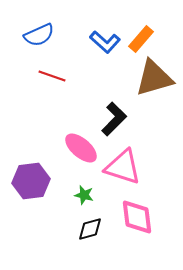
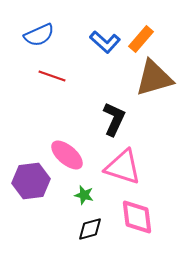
black L-shape: rotated 20 degrees counterclockwise
pink ellipse: moved 14 px left, 7 px down
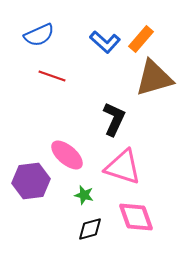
pink diamond: moved 1 px left; rotated 12 degrees counterclockwise
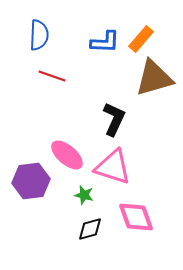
blue semicircle: rotated 64 degrees counterclockwise
blue L-shape: rotated 40 degrees counterclockwise
pink triangle: moved 10 px left
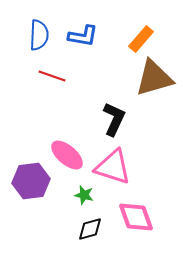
blue L-shape: moved 22 px left, 6 px up; rotated 8 degrees clockwise
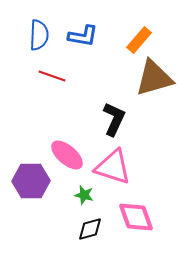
orange rectangle: moved 2 px left, 1 px down
purple hexagon: rotated 6 degrees clockwise
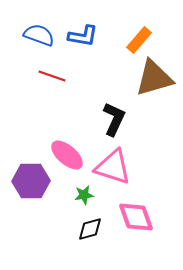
blue semicircle: rotated 72 degrees counterclockwise
green star: rotated 24 degrees counterclockwise
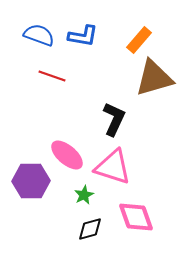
green star: rotated 18 degrees counterclockwise
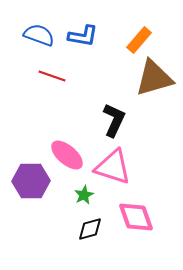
black L-shape: moved 1 px down
